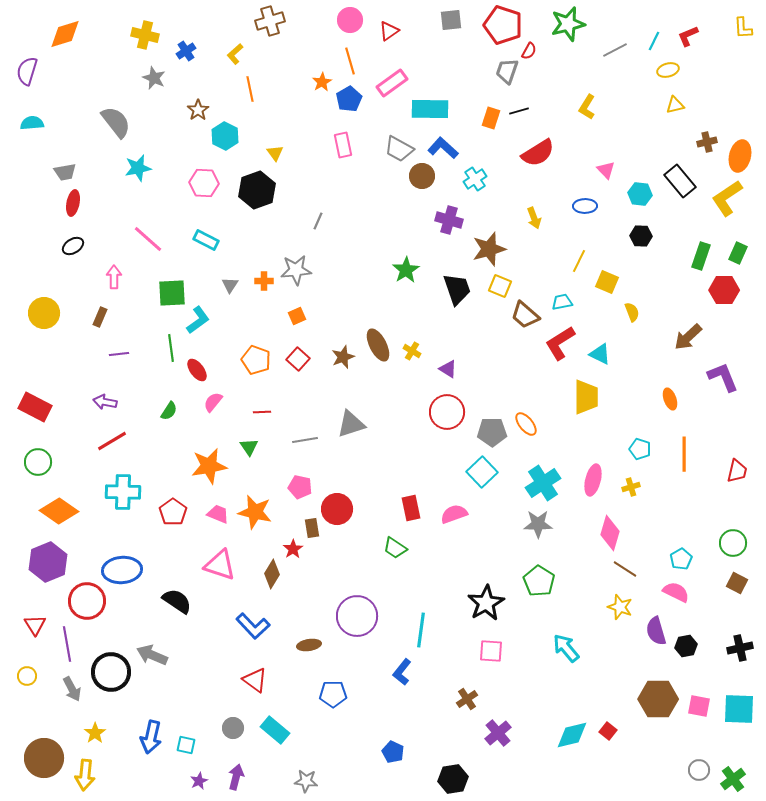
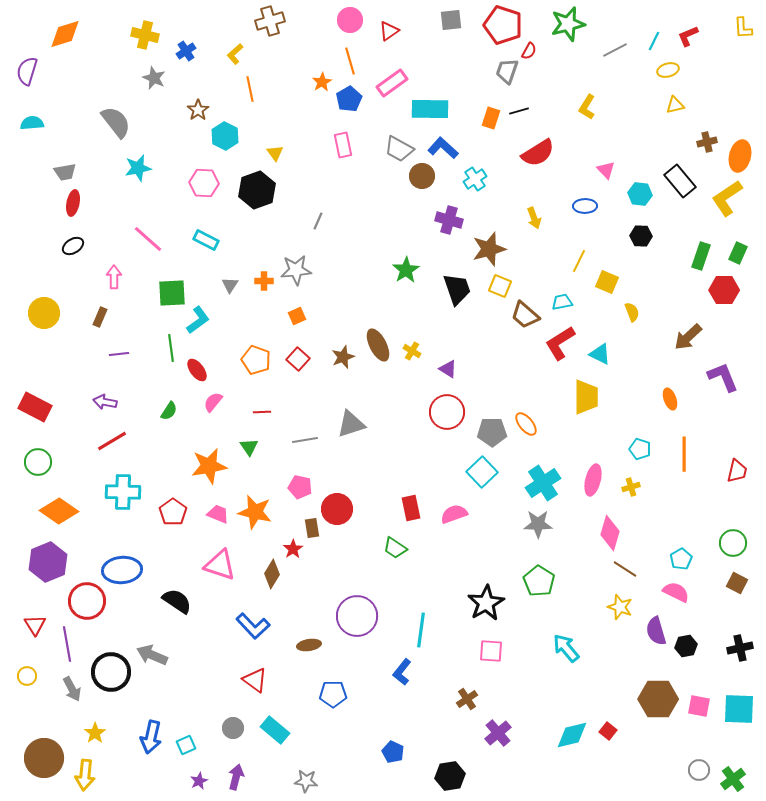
cyan square at (186, 745): rotated 36 degrees counterclockwise
black hexagon at (453, 779): moved 3 px left, 3 px up
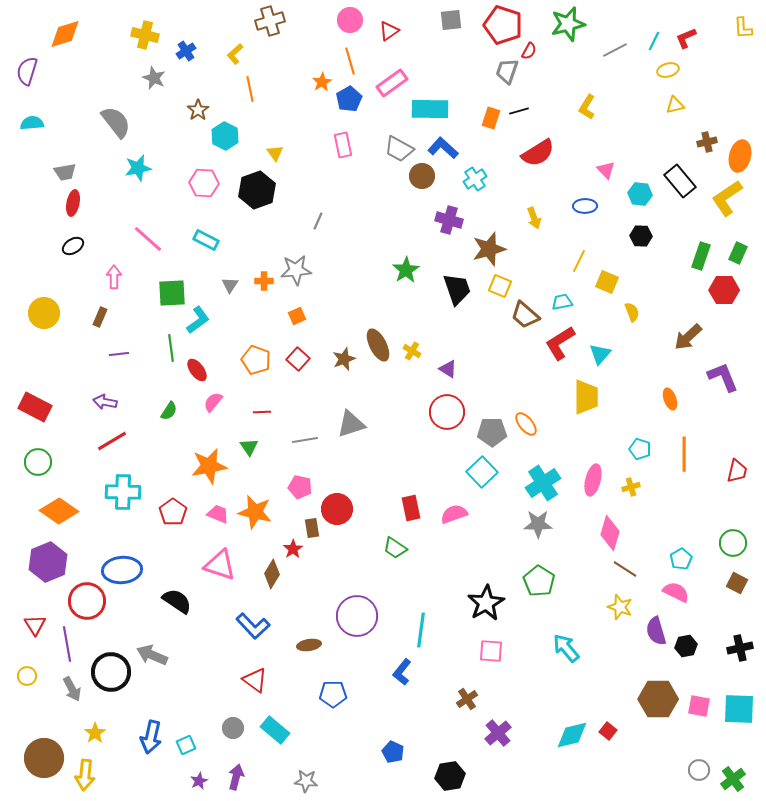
red L-shape at (688, 36): moved 2 px left, 2 px down
cyan triangle at (600, 354): rotated 45 degrees clockwise
brown star at (343, 357): moved 1 px right, 2 px down
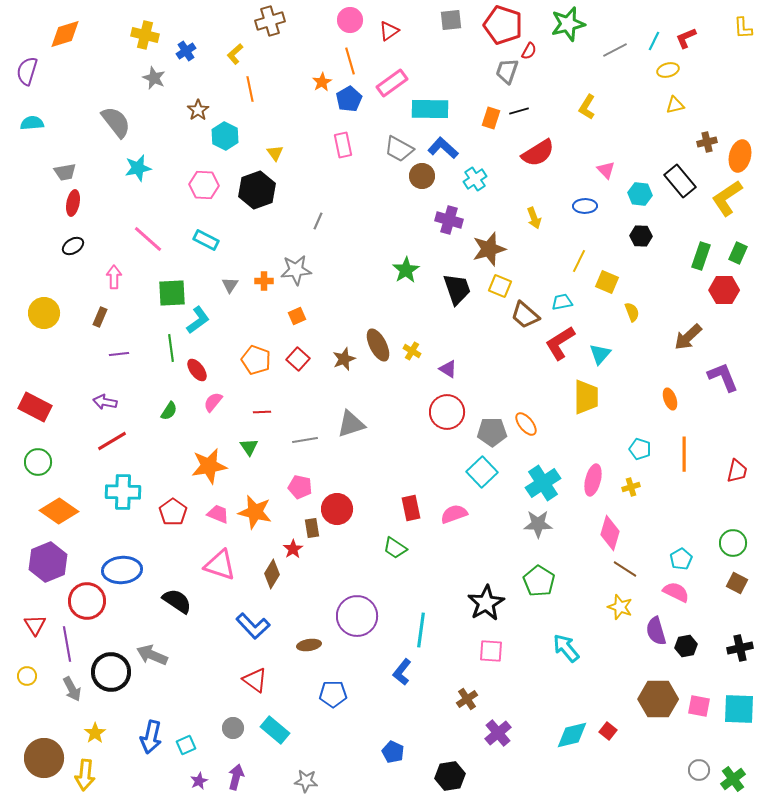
pink hexagon at (204, 183): moved 2 px down
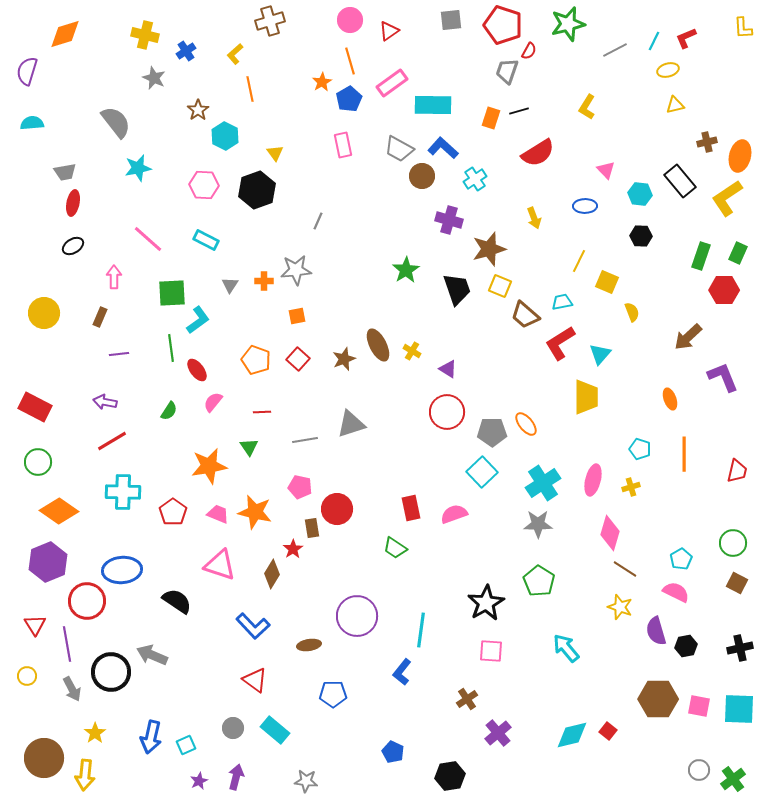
cyan rectangle at (430, 109): moved 3 px right, 4 px up
orange square at (297, 316): rotated 12 degrees clockwise
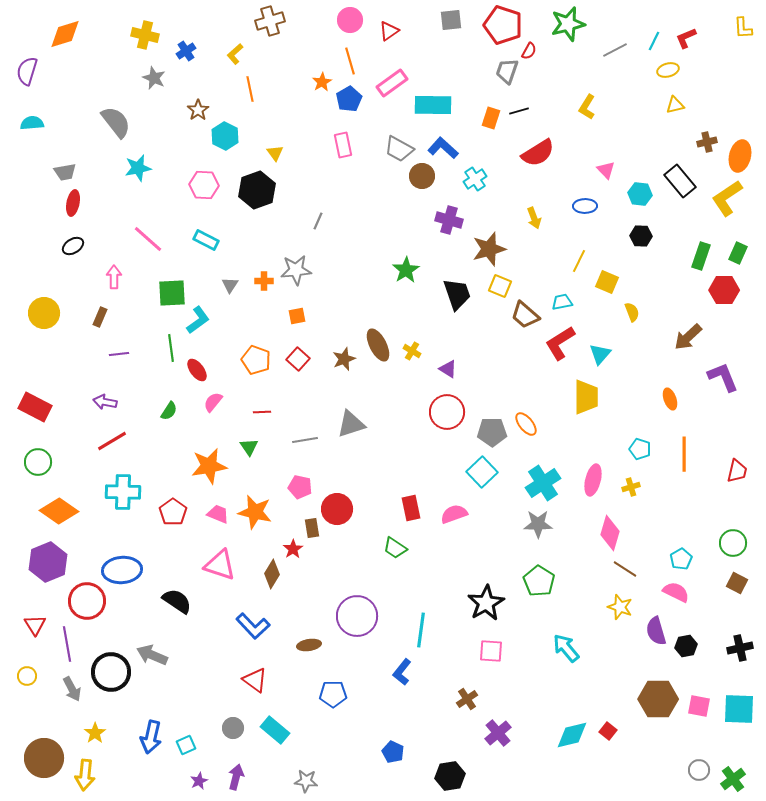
black trapezoid at (457, 289): moved 5 px down
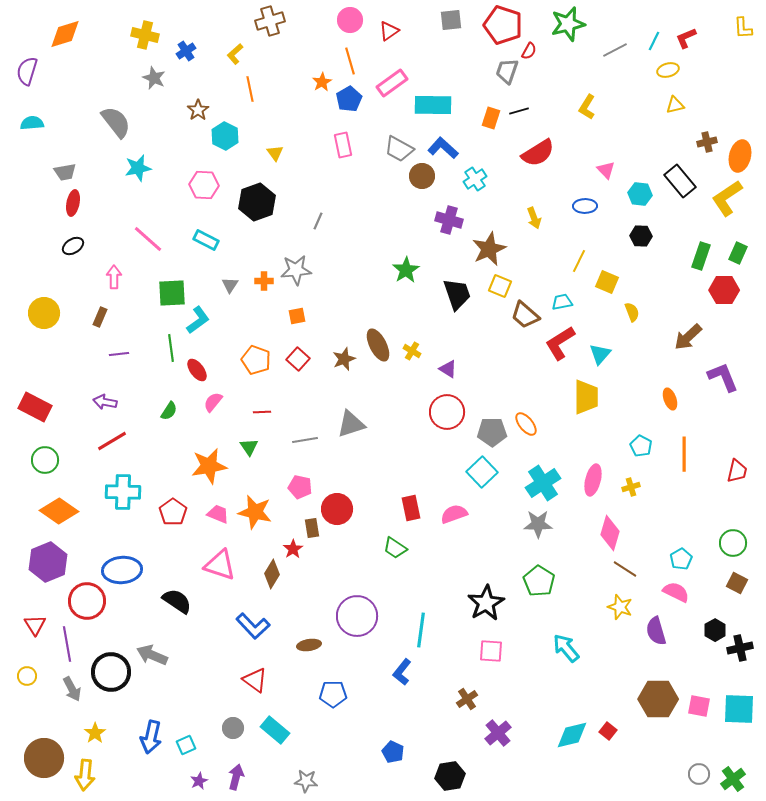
black hexagon at (257, 190): moved 12 px down
brown star at (489, 249): rotated 8 degrees counterclockwise
cyan pentagon at (640, 449): moved 1 px right, 3 px up; rotated 10 degrees clockwise
green circle at (38, 462): moved 7 px right, 2 px up
black hexagon at (686, 646): moved 29 px right, 16 px up; rotated 20 degrees counterclockwise
gray circle at (699, 770): moved 4 px down
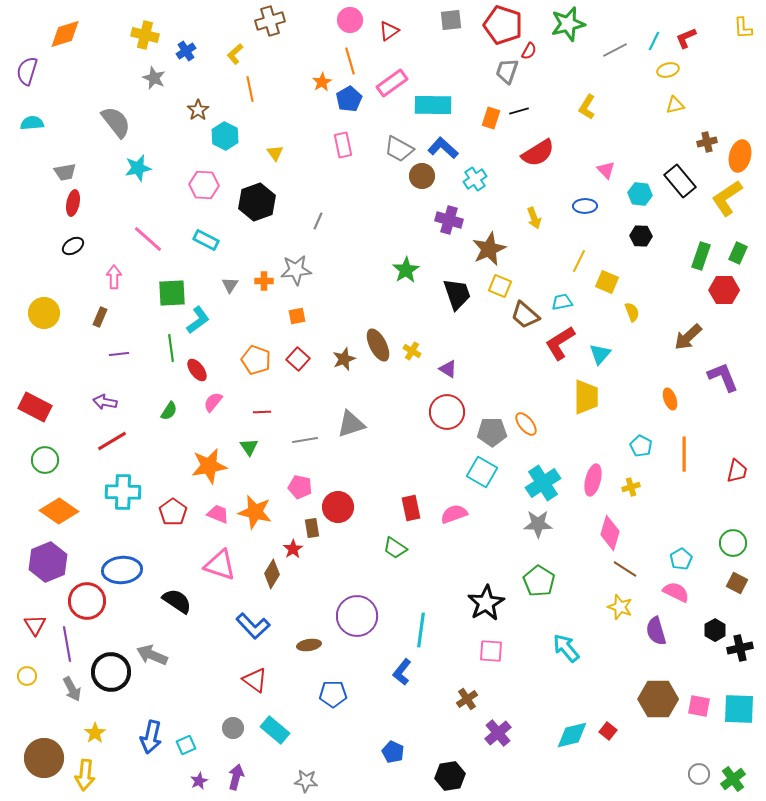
cyan square at (482, 472): rotated 16 degrees counterclockwise
red circle at (337, 509): moved 1 px right, 2 px up
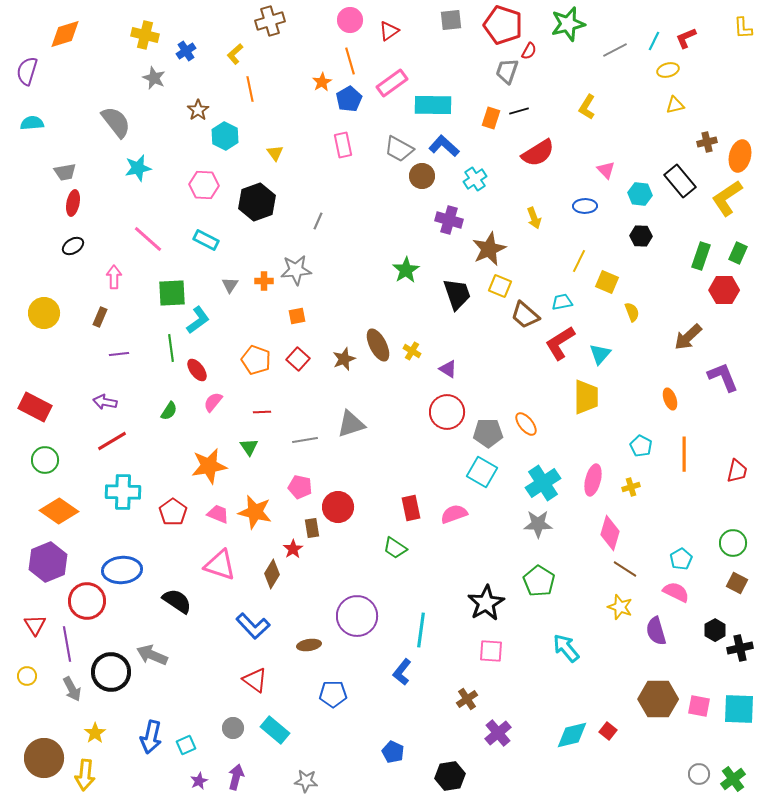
blue L-shape at (443, 148): moved 1 px right, 2 px up
gray pentagon at (492, 432): moved 4 px left, 1 px down
